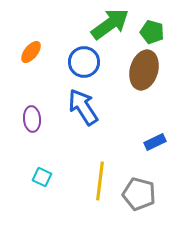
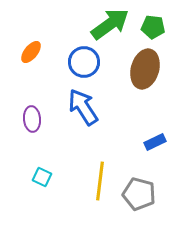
green pentagon: moved 1 px right, 5 px up; rotated 10 degrees counterclockwise
brown ellipse: moved 1 px right, 1 px up
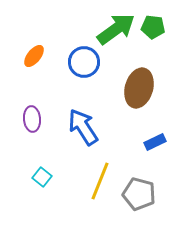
green arrow: moved 6 px right, 5 px down
orange ellipse: moved 3 px right, 4 px down
brown ellipse: moved 6 px left, 19 px down
blue arrow: moved 20 px down
cyan square: rotated 12 degrees clockwise
yellow line: rotated 15 degrees clockwise
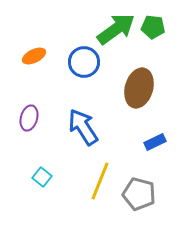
orange ellipse: rotated 25 degrees clockwise
purple ellipse: moved 3 px left, 1 px up; rotated 20 degrees clockwise
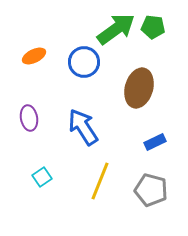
purple ellipse: rotated 25 degrees counterclockwise
cyan square: rotated 18 degrees clockwise
gray pentagon: moved 12 px right, 4 px up
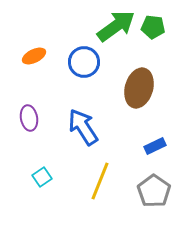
green arrow: moved 3 px up
blue rectangle: moved 4 px down
gray pentagon: moved 3 px right, 1 px down; rotated 20 degrees clockwise
